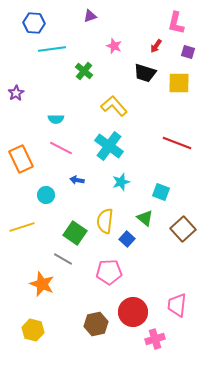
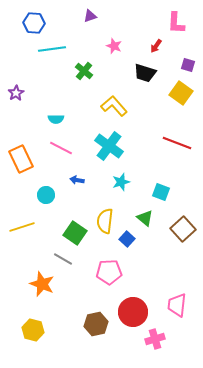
pink L-shape: rotated 10 degrees counterclockwise
purple square: moved 13 px down
yellow square: moved 2 px right, 10 px down; rotated 35 degrees clockwise
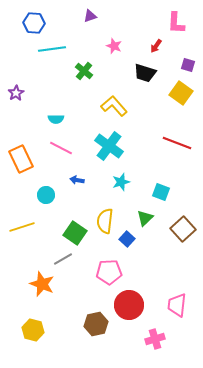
green triangle: rotated 36 degrees clockwise
gray line: rotated 60 degrees counterclockwise
red circle: moved 4 px left, 7 px up
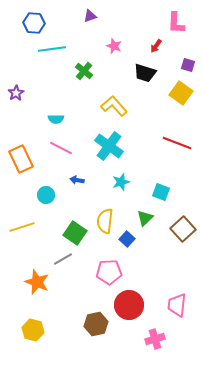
orange star: moved 5 px left, 2 px up
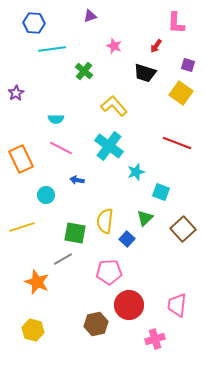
cyan star: moved 15 px right, 10 px up
green square: rotated 25 degrees counterclockwise
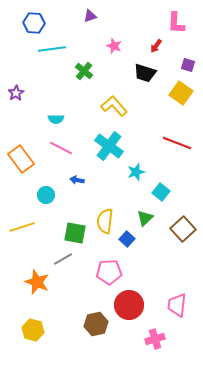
orange rectangle: rotated 12 degrees counterclockwise
cyan square: rotated 18 degrees clockwise
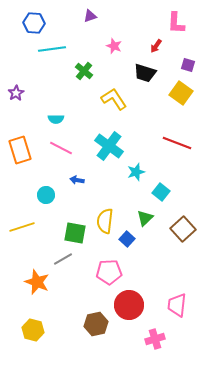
yellow L-shape: moved 7 px up; rotated 8 degrees clockwise
orange rectangle: moved 1 px left, 9 px up; rotated 20 degrees clockwise
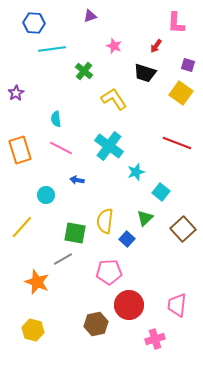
cyan semicircle: rotated 84 degrees clockwise
yellow line: rotated 30 degrees counterclockwise
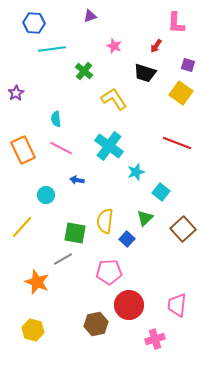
orange rectangle: moved 3 px right; rotated 8 degrees counterclockwise
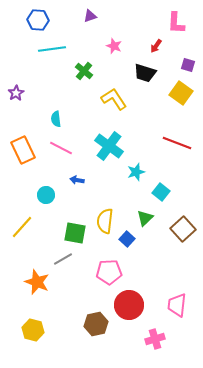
blue hexagon: moved 4 px right, 3 px up
